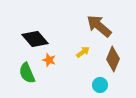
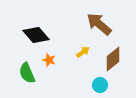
brown arrow: moved 2 px up
black diamond: moved 1 px right, 4 px up
brown diamond: rotated 30 degrees clockwise
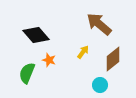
yellow arrow: rotated 16 degrees counterclockwise
green semicircle: rotated 45 degrees clockwise
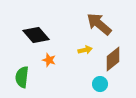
yellow arrow: moved 2 px right, 2 px up; rotated 40 degrees clockwise
green semicircle: moved 5 px left, 4 px down; rotated 15 degrees counterclockwise
cyan circle: moved 1 px up
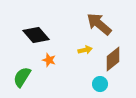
green semicircle: rotated 25 degrees clockwise
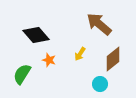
yellow arrow: moved 5 px left, 4 px down; rotated 136 degrees clockwise
green semicircle: moved 3 px up
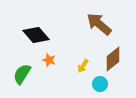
yellow arrow: moved 3 px right, 12 px down
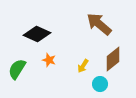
black diamond: moved 1 px right, 1 px up; rotated 24 degrees counterclockwise
green semicircle: moved 5 px left, 5 px up
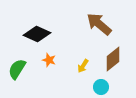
cyan circle: moved 1 px right, 3 px down
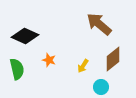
black diamond: moved 12 px left, 2 px down
green semicircle: rotated 135 degrees clockwise
